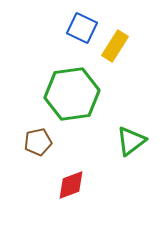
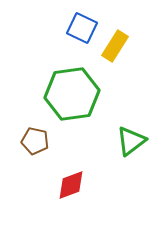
brown pentagon: moved 3 px left, 1 px up; rotated 24 degrees clockwise
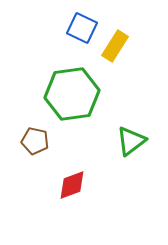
red diamond: moved 1 px right
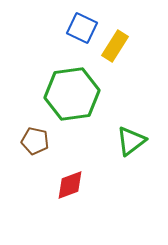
red diamond: moved 2 px left
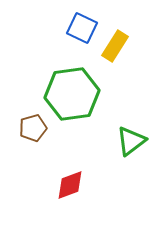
brown pentagon: moved 2 px left, 13 px up; rotated 28 degrees counterclockwise
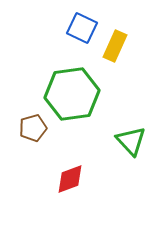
yellow rectangle: rotated 8 degrees counterclockwise
green triangle: rotated 36 degrees counterclockwise
red diamond: moved 6 px up
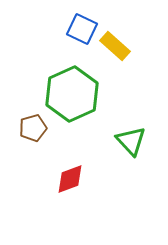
blue square: moved 1 px down
yellow rectangle: rotated 72 degrees counterclockwise
green hexagon: rotated 16 degrees counterclockwise
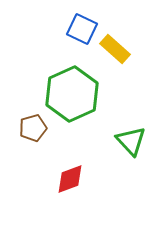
yellow rectangle: moved 3 px down
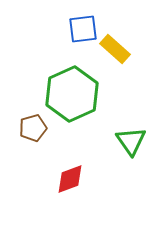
blue square: moved 1 px right; rotated 32 degrees counterclockwise
green triangle: rotated 8 degrees clockwise
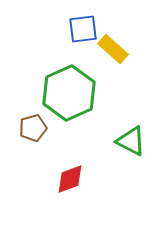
yellow rectangle: moved 2 px left
green hexagon: moved 3 px left, 1 px up
green triangle: rotated 28 degrees counterclockwise
